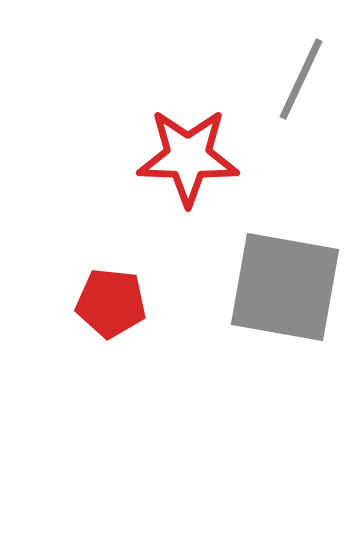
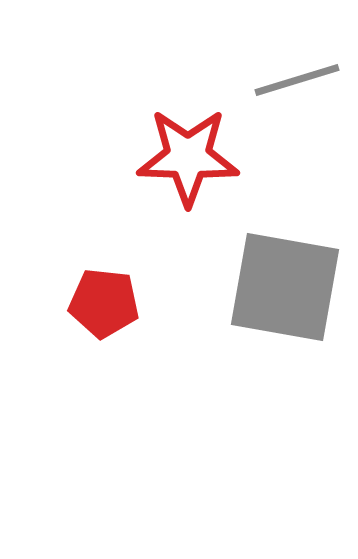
gray line: moved 4 px left, 1 px down; rotated 48 degrees clockwise
red pentagon: moved 7 px left
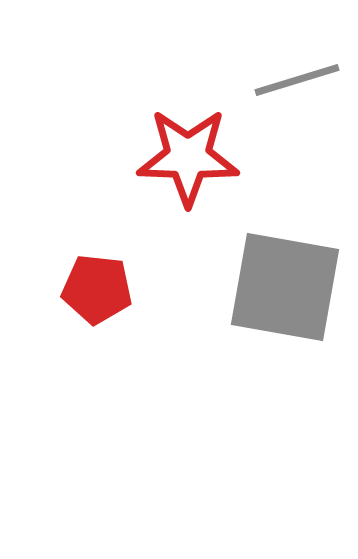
red pentagon: moved 7 px left, 14 px up
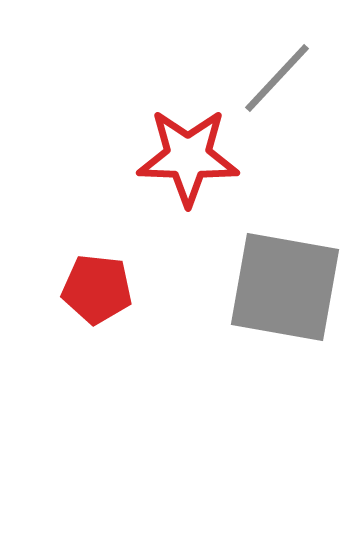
gray line: moved 20 px left, 2 px up; rotated 30 degrees counterclockwise
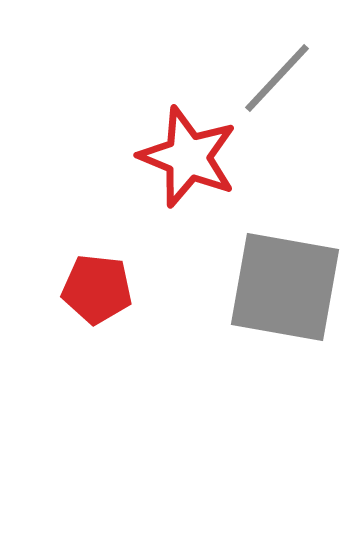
red star: rotated 20 degrees clockwise
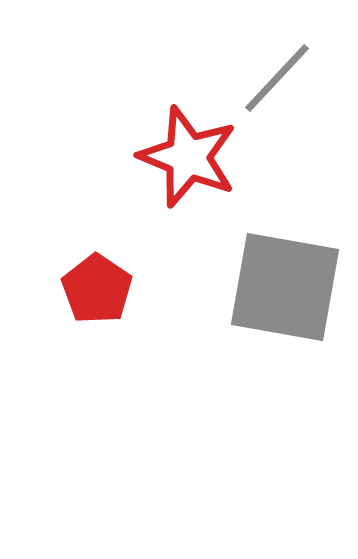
red pentagon: rotated 28 degrees clockwise
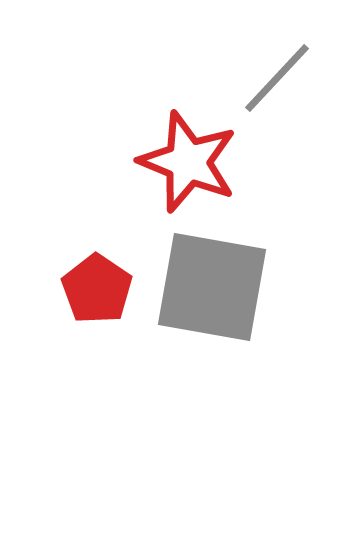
red star: moved 5 px down
gray square: moved 73 px left
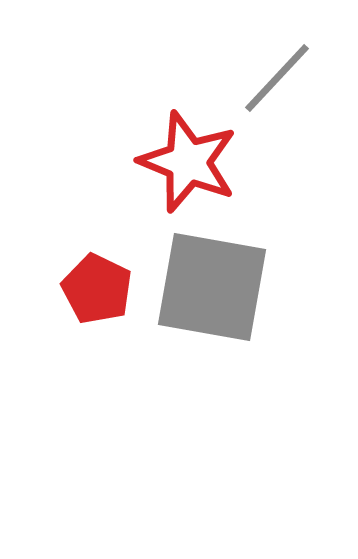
red pentagon: rotated 8 degrees counterclockwise
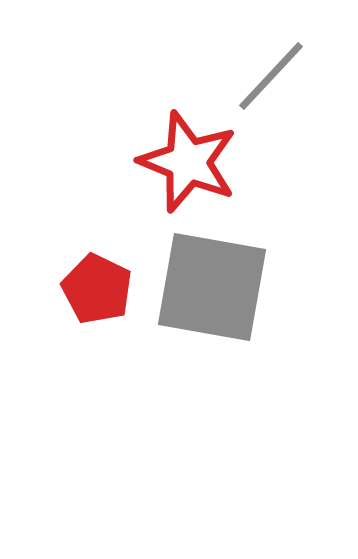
gray line: moved 6 px left, 2 px up
